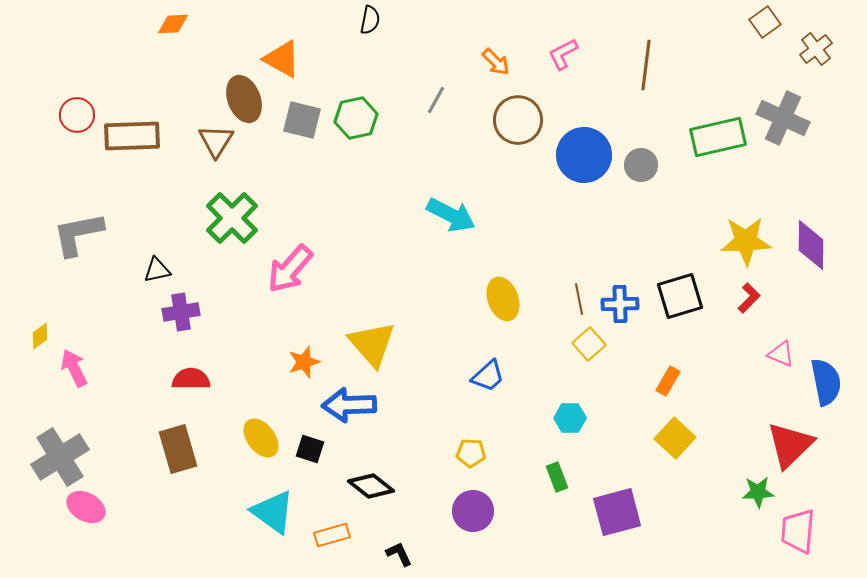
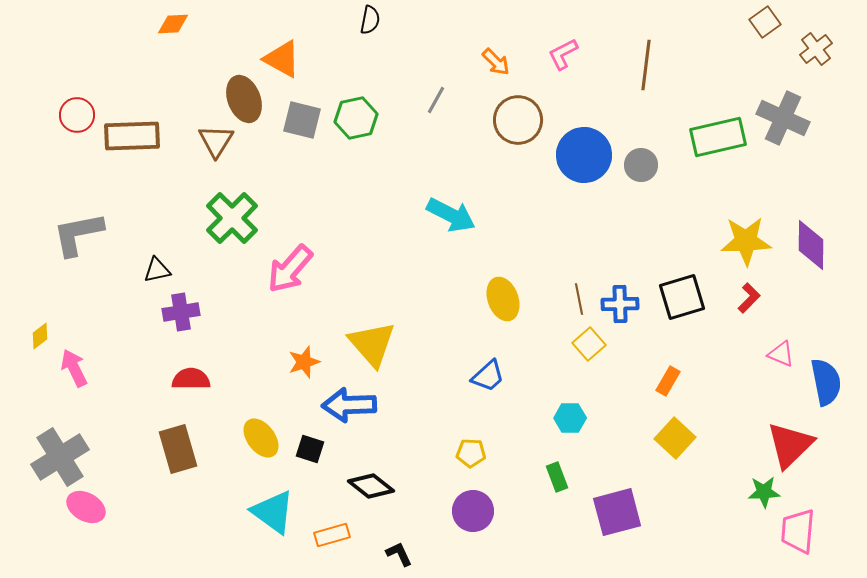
black square at (680, 296): moved 2 px right, 1 px down
green star at (758, 492): moved 6 px right
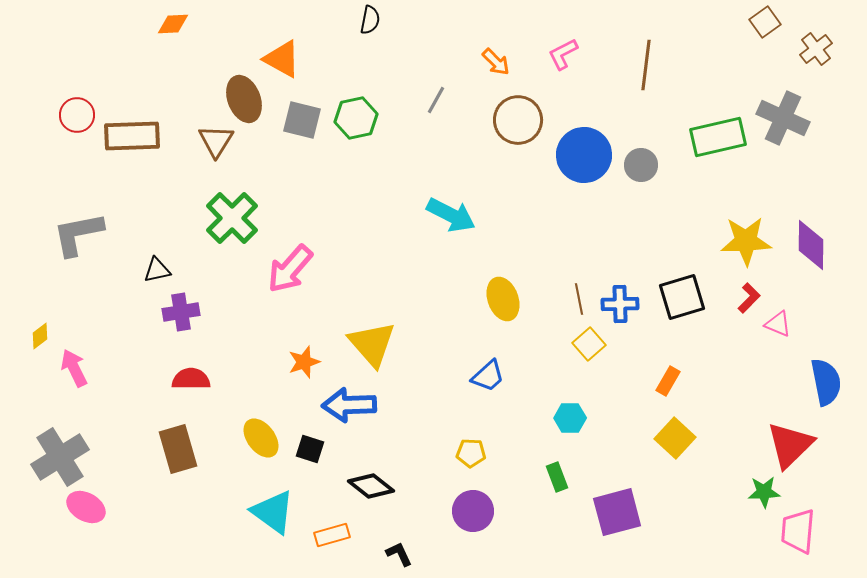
pink triangle at (781, 354): moved 3 px left, 30 px up
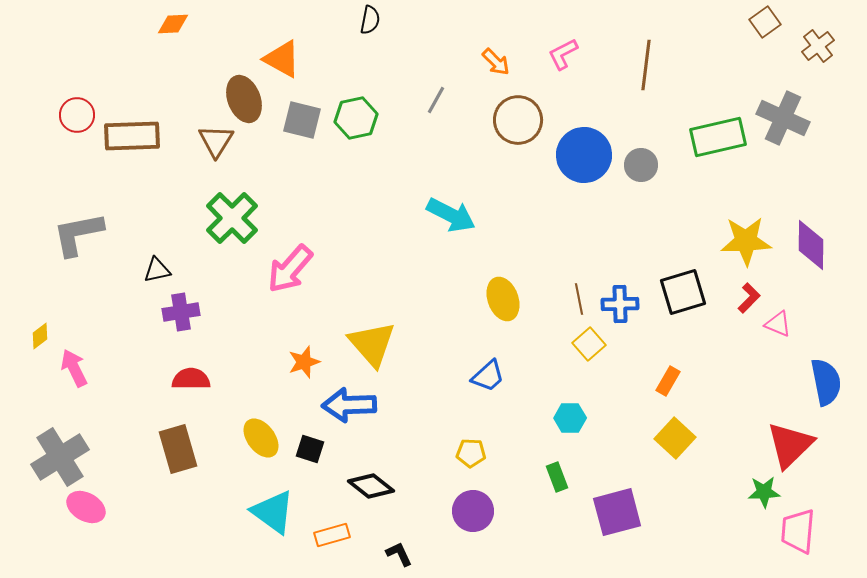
brown cross at (816, 49): moved 2 px right, 3 px up
black square at (682, 297): moved 1 px right, 5 px up
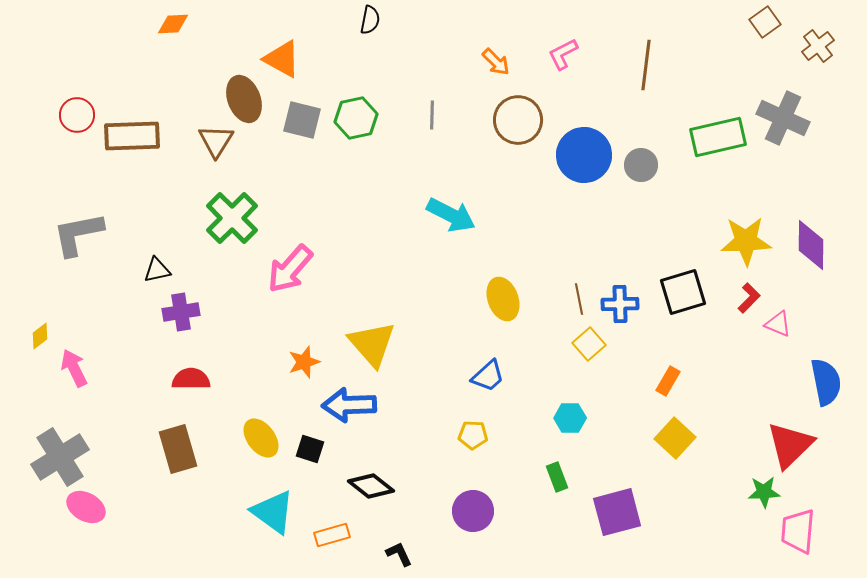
gray line at (436, 100): moved 4 px left, 15 px down; rotated 28 degrees counterclockwise
yellow pentagon at (471, 453): moved 2 px right, 18 px up
